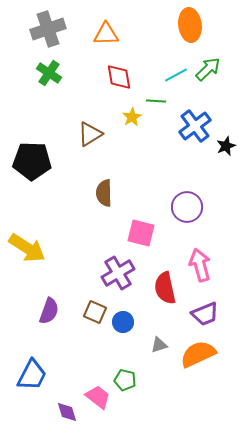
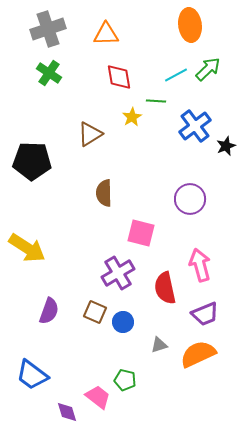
purple circle: moved 3 px right, 8 px up
blue trapezoid: rotated 100 degrees clockwise
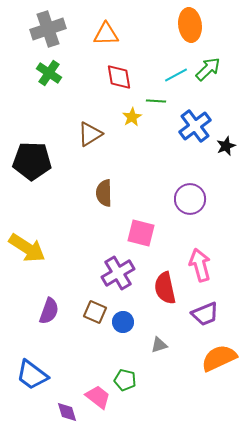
orange semicircle: moved 21 px right, 4 px down
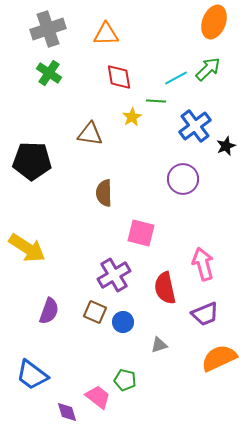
orange ellipse: moved 24 px right, 3 px up; rotated 28 degrees clockwise
cyan line: moved 3 px down
brown triangle: rotated 40 degrees clockwise
purple circle: moved 7 px left, 20 px up
pink arrow: moved 3 px right, 1 px up
purple cross: moved 4 px left, 2 px down
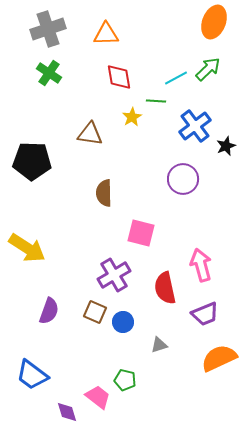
pink arrow: moved 2 px left, 1 px down
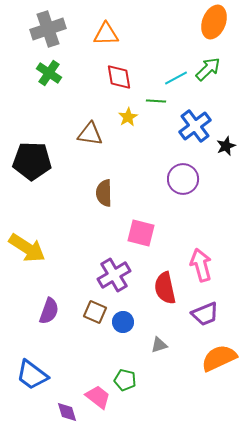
yellow star: moved 4 px left
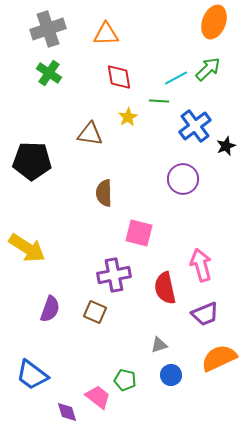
green line: moved 3 px right
pink square: moved 2 px left
purple cross: rotated 20 degrees clockwise
purple semicircle: moved 1 px right, 2 px up
blue circle: moved 48 px right, 53 px down
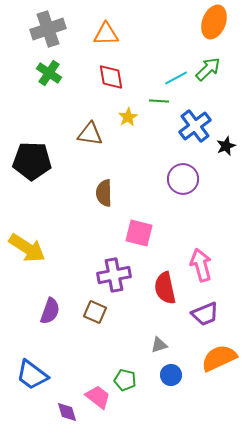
red diamond: moved 8 px left
purple semicircle: moved 2 px down
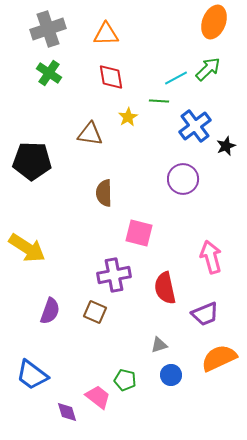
pink arrow: moved 10 px right, 8 px up
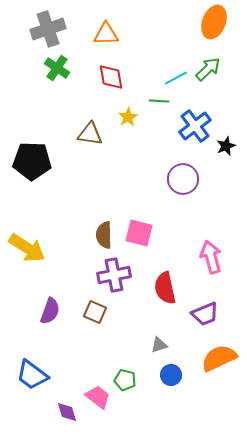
green cross: moved 8 px right, 5 px up
brown semicircle: moved 42 px down
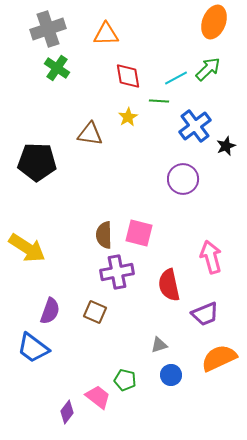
red diamond: moved 17 px right, 1 px up
black pentagon: moved 5 px right, 1 px down
purple cross: moved 3 px right, 3 px up
red semicircle: moved 4 px right, 3 px up
blue trapezoid: moved 1 px right, 27 px up
purple diamond: rotated 55 degrees clockwise
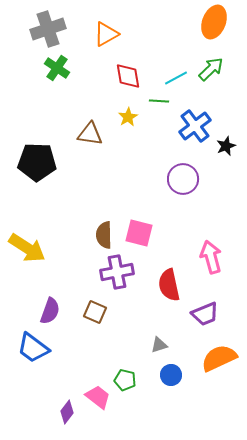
orange triangle: rotated 28 degrees counterclockwise
green arrow: moved 3 px right
